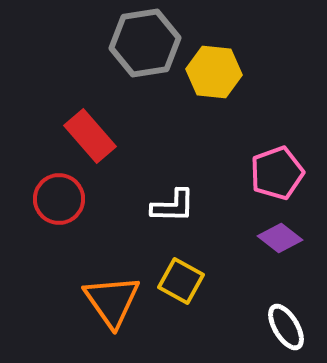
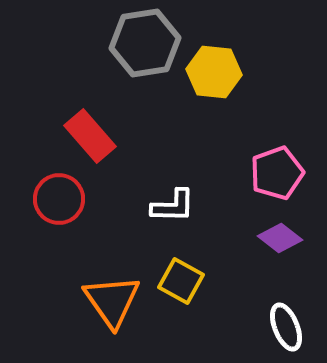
white ellipse: rotated 9 degrees clockwise
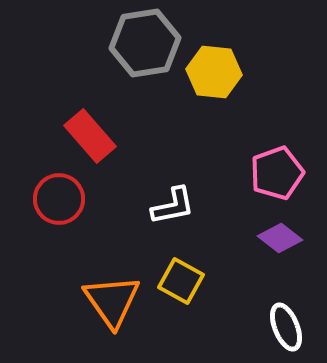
white L-shape: rotated 12 degrees counterclockwise
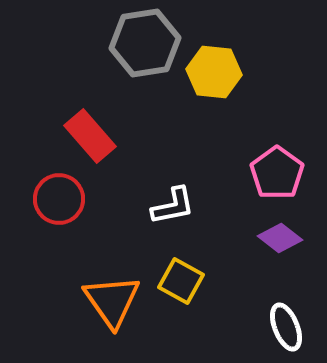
pink pentagon: rotated 16 degrees counterclockwise
